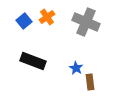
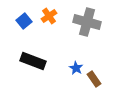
orange cross: moved 2 px right, 1 px up
gray cross: moved 1 px right; rotated 8 degrees counterclockwise
brown rectangle: moved 4 px right, 3 px up; rotated 28 degrees counterclockwise
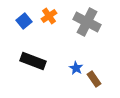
gray cross: rotated 12 degrees clockwise
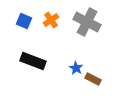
orange cross: moved 2 px right, 4 px down
blue square: rotated 28 degrees counterclockwise
brown rectangle: moved 1 px left; rotated 28 degrees counterclockwise
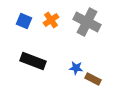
blue star: rotated 24 degrees counterclockwise
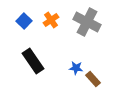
blue square: rotated 21 degrees clockwise
black rectangle: rotated 35 degrees clockwise
brown rectangle: rotated 21 degrees clockwise
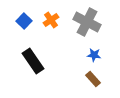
blue star: moved 18 px right, 13 px up
